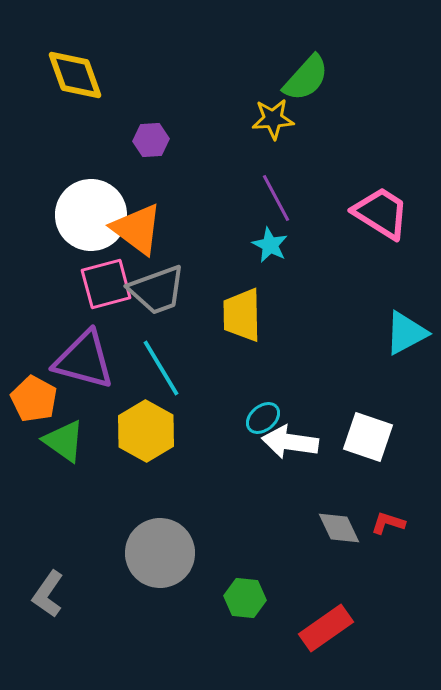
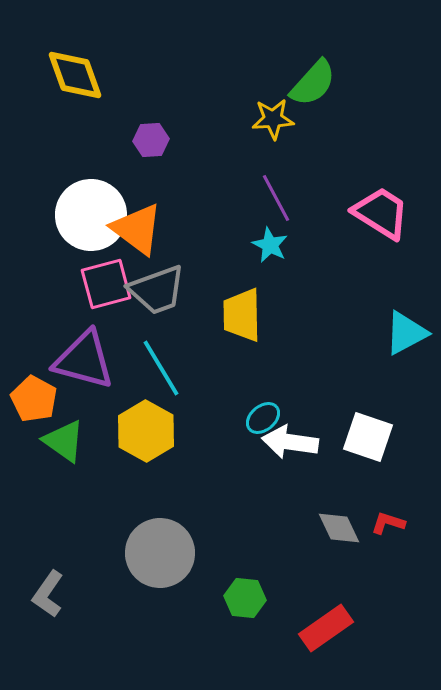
green semicircle: moved 7 px right, 5 px down
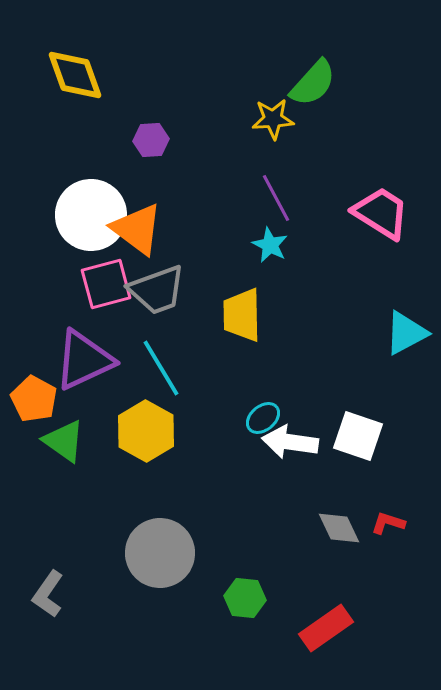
purple triangle: rotated 40 degrees counterclockwise
white square: moved 10 px left, 1 px up
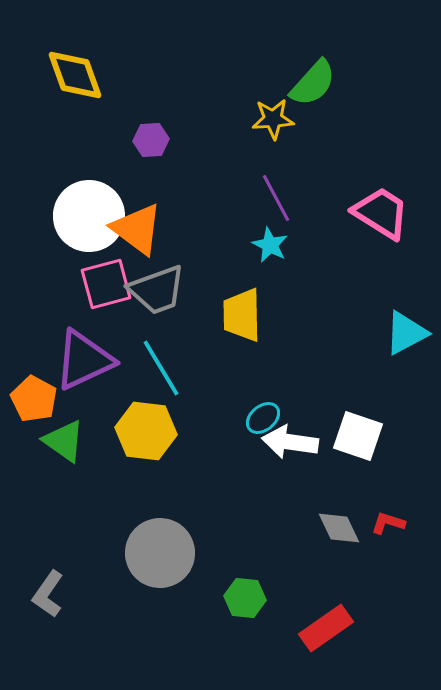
white circle: moved 2 px left, 1 px down
yellow hexagon: rotated 22 degrees counterclockwise
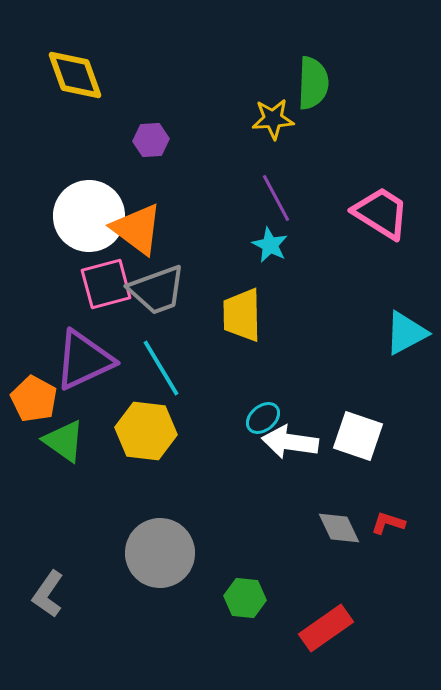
green semicircle: rotated 40 degrees counterclockwise
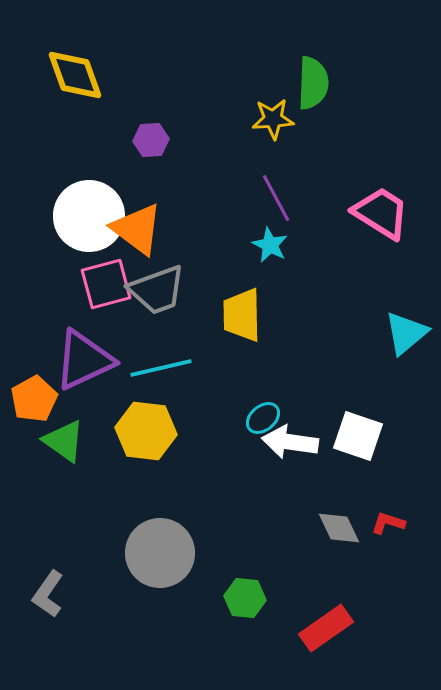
cyan triangle: rotated 12 degrees counterclockwise
cyan line: rotated 72 degrees counterclockwise
orange pentagon: rotated 15 degrees clockwise
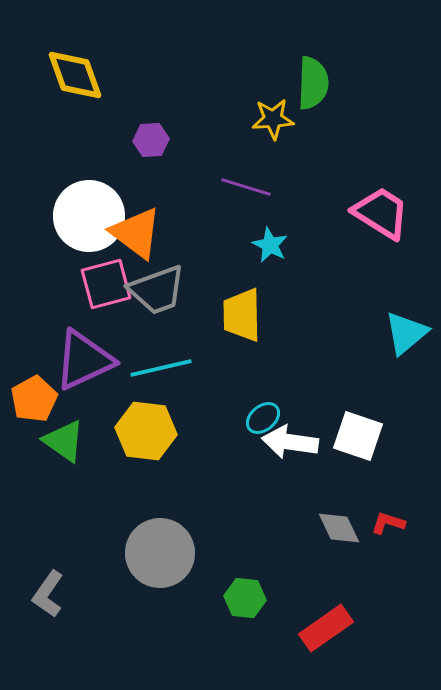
purple line: moved 30 px left, 11 px up; rotated 45 degrees counterclockwise
orange triangle: moved 1 px left, 4 px down
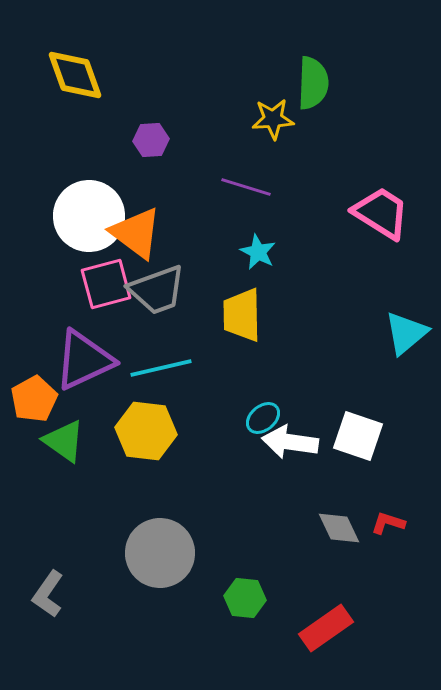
cyan star: moved 12 px left, 7 px down
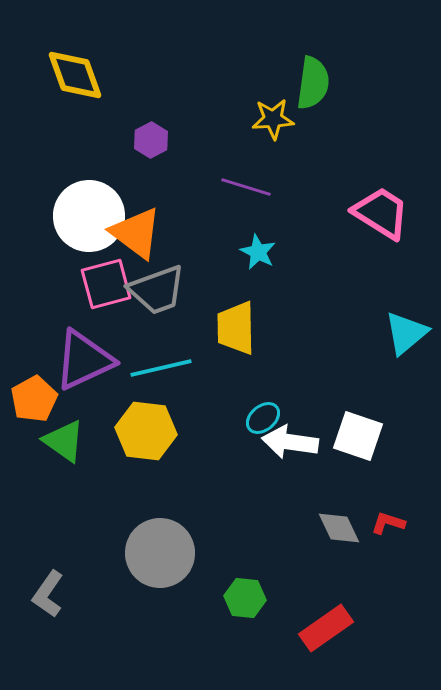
green semicircle: rotated 6 degrees clockwise
purple hexagon: rotated 24 degrees counterclockwise
yellow trapezoid: moved 6 px left, 13 px down
